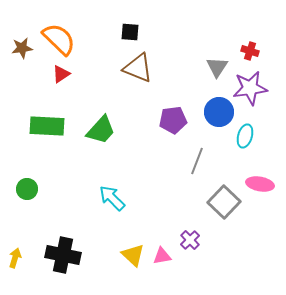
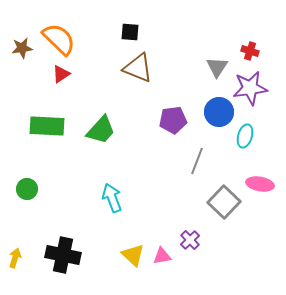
cyan arrow: rotated 24 degrees clockwise
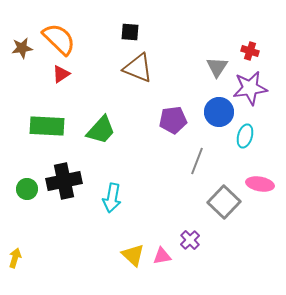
cyan arrow: rotated 148 degrees counterclockwise
black cross: moved 1 px right, 74 px up; rotated 24 degrees counterclockwise
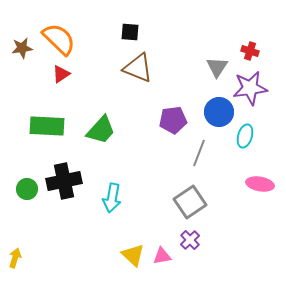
gray line: moved 2 px right, 8 px up
gray square: moved 34 px left; rotated 12 degrees clockwise
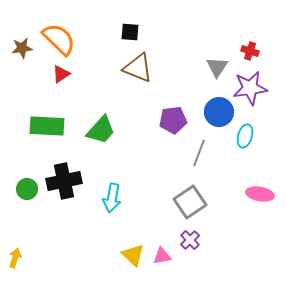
pink ellipse: moved 10 px down
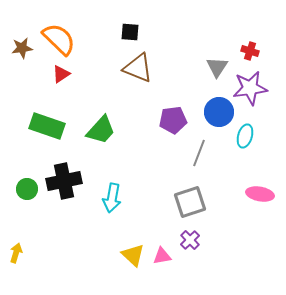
green rectangle: rotated 16 degrees clockwise
gray square: rotated 16 degrees clockwise
yellow arrow: moved 1 px right, 5 px up
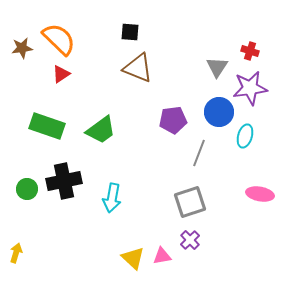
green trapezoid: rotated 12 degrees clockwise
yellow triangle: moved 3 px down
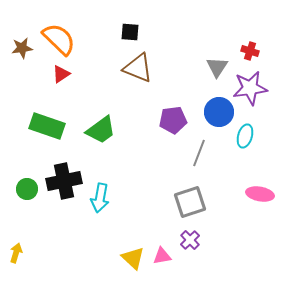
cyan arrow: moved 12 px left
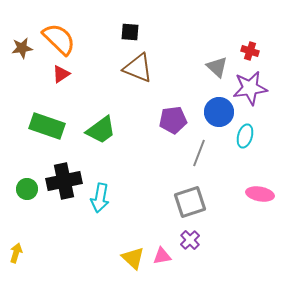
gray triangle: rotated 20 degrees counterclockwise
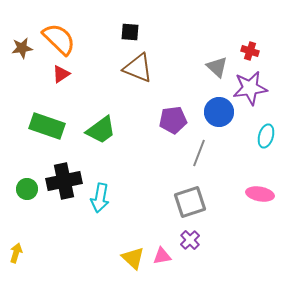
cyan ellipse: moved 21 px right
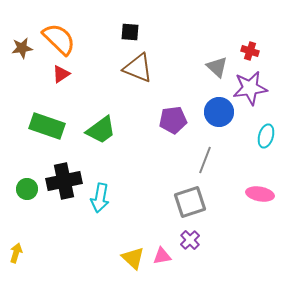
gray line: moved 6 px right, 7 px down
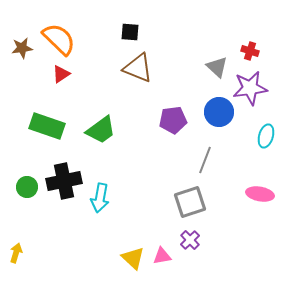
green circle: moved 2 px up
